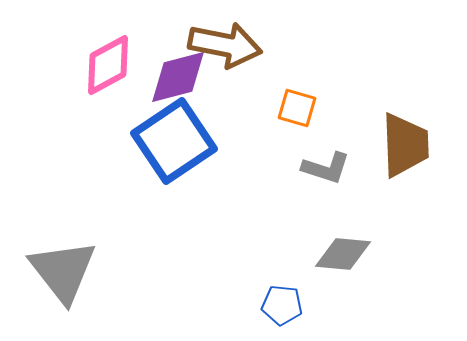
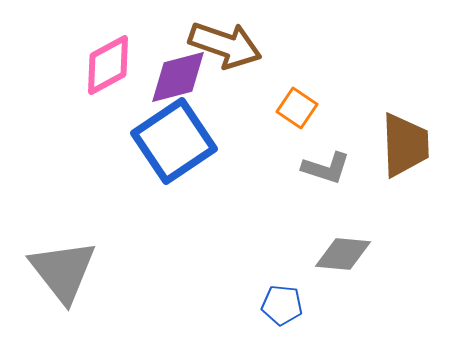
brown arrow: rotated 8 degrees clockwise
orange square: rotated 18 degrees clockwise
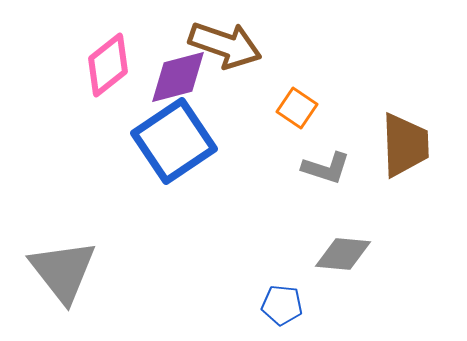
pink diamond: rotated 10 degrees counterclockwise
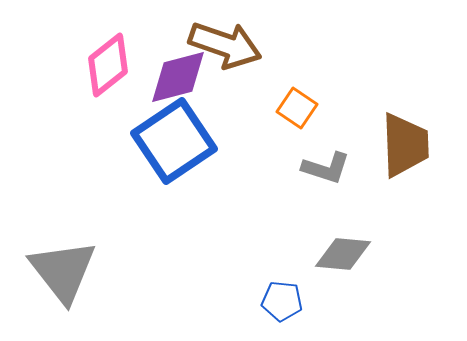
blue pentagon: moved 4 px up
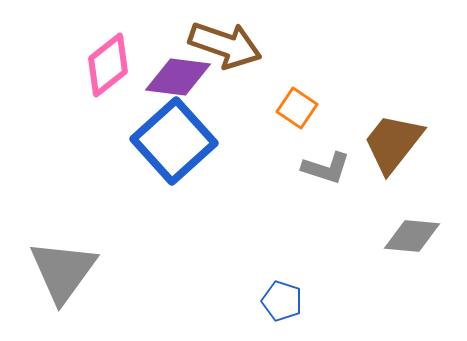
purple diamond: rotated 22 degrees clockwise
blue square: rotated 8 degrees counterclockwise
brown trapezoid: moved 12 px left, 2 px up; rotated 140 degrees counterclockwise
gray diamond: moved 69 px right, 18 px up
gray triangle: rotated 14 degrees clockwise
blue pentagon: rotated 12 degrees clockwise
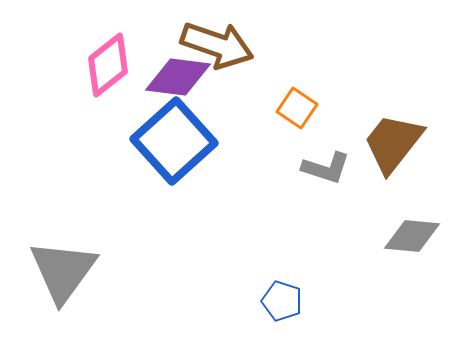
brown arrow: moved 8 px left
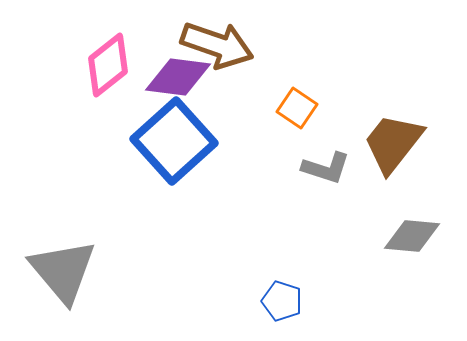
gray triangle: rotated 16 degrees counterclockwise
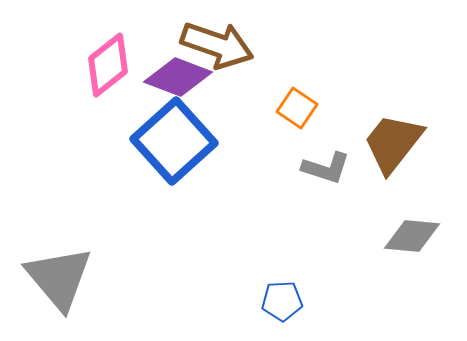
purple diamond: rotated 14 degrees clockwise
gray triangle: moved 4 px left, 7 px down
blue pentagon: rotated 21 degrees counterclockwise
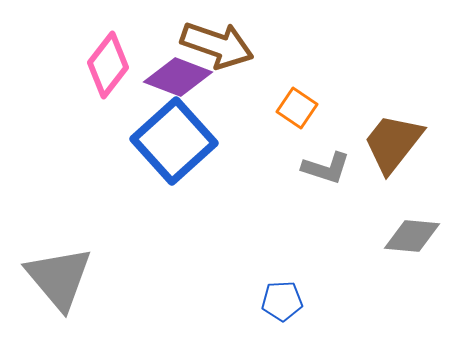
pink diamond: rotated 14 degrees counterclockwise
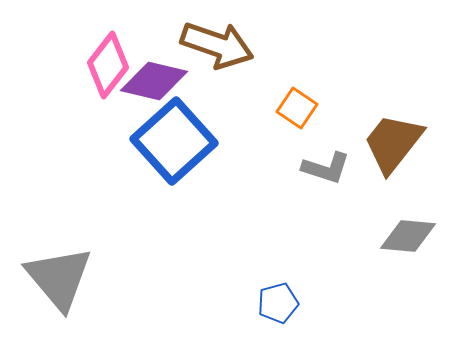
purple diamond: moved 24 px left, 4 px down; rotated 8 degrees counterclockwise
gray diamond: moved 4 px left
blue pentagon: moved 4 px left, 2 px down; rotated 12 degrees counterclockwise
